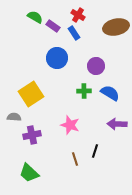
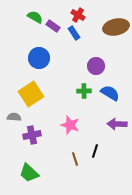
blue circle: moved 18 px left
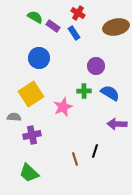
red cross: moved 2 px up
pink star: moved 7 px left, 18 px up; rotated 30 degrees clockwise
